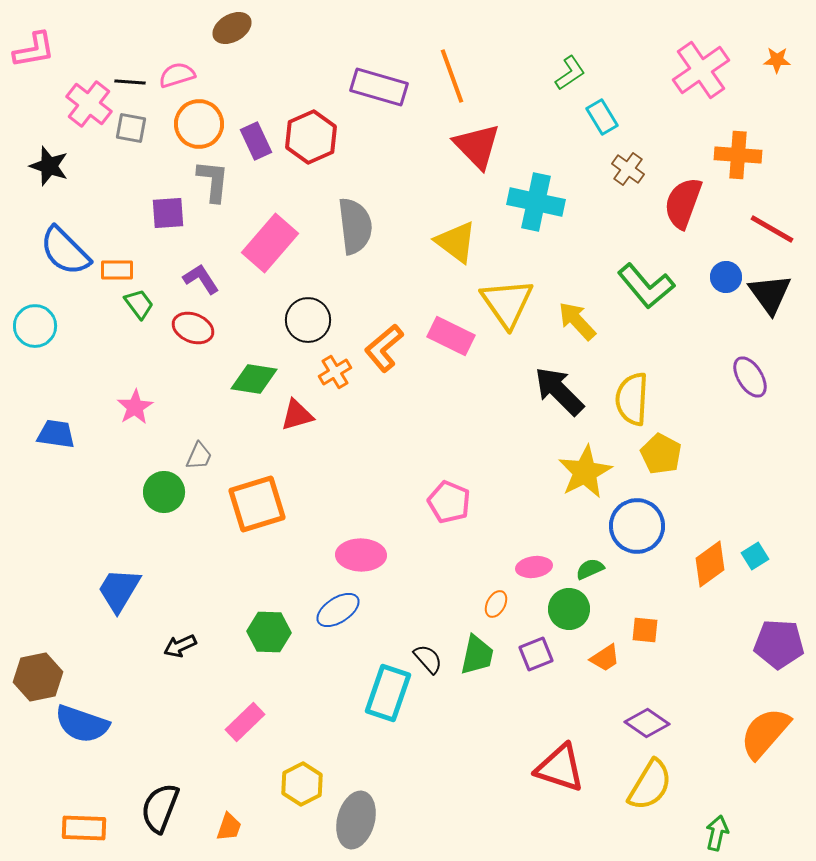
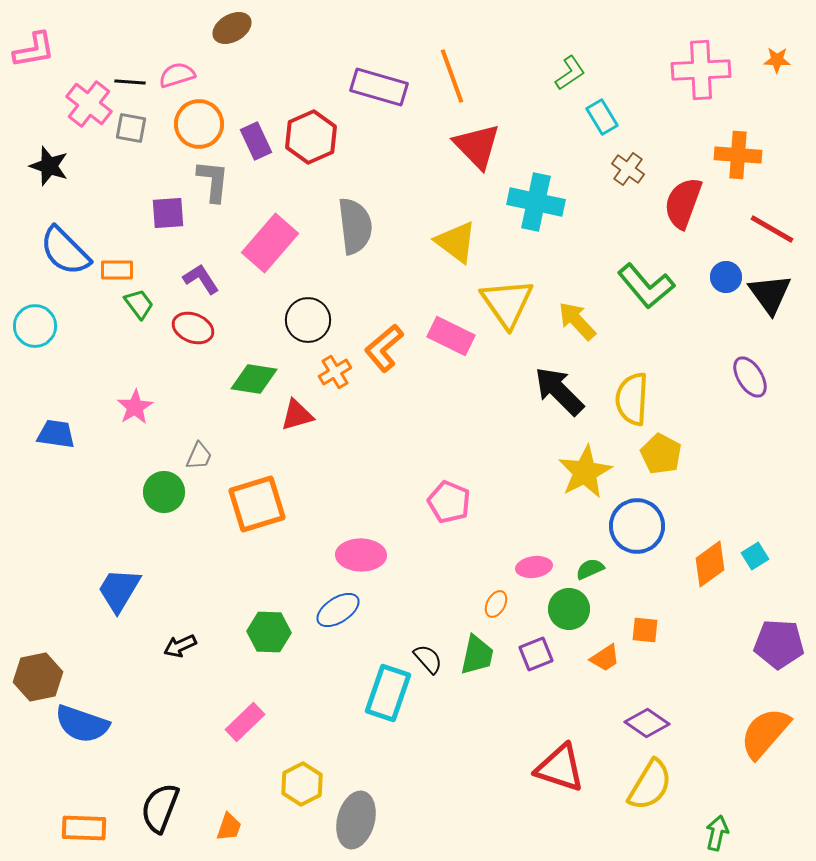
pink cross at (701, 70): rotated 32 degrees clockwise
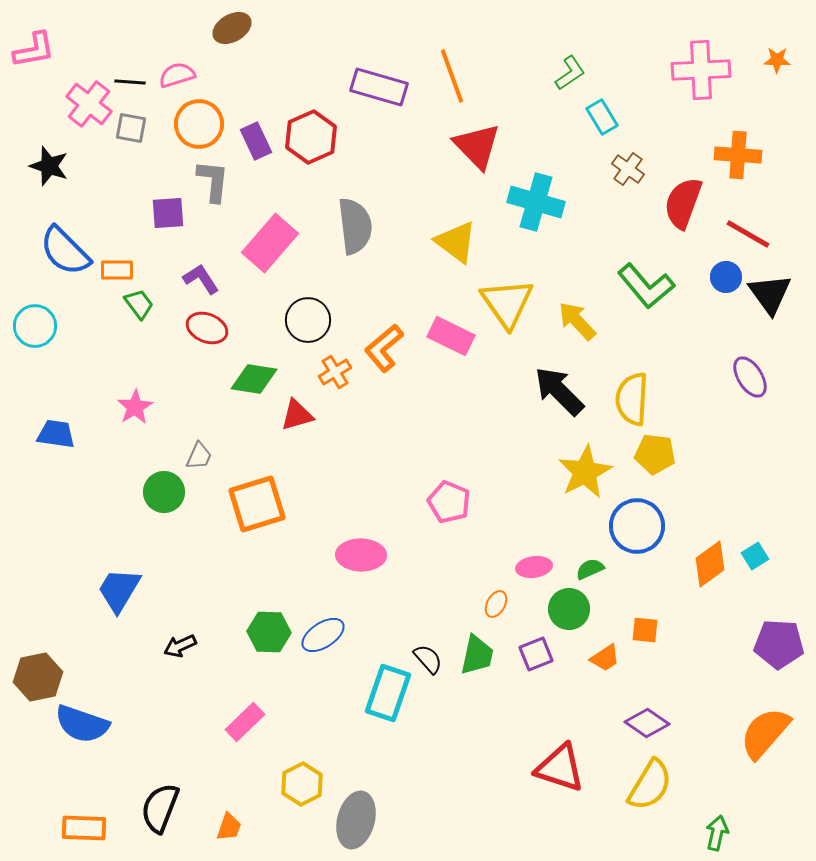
cyan cross at (536, 202): rotated 4 degrees clockwise
red line at (772, 229): moved 24 px left, 5 px down
red ellipse at (193, 328): moved 14 px right
yellow pentagon at (661, 454): moved 6 px left; rotated 21 degrees counterclockwise
blue ellipse at (338, 610): moved 15 px left, 25 px down
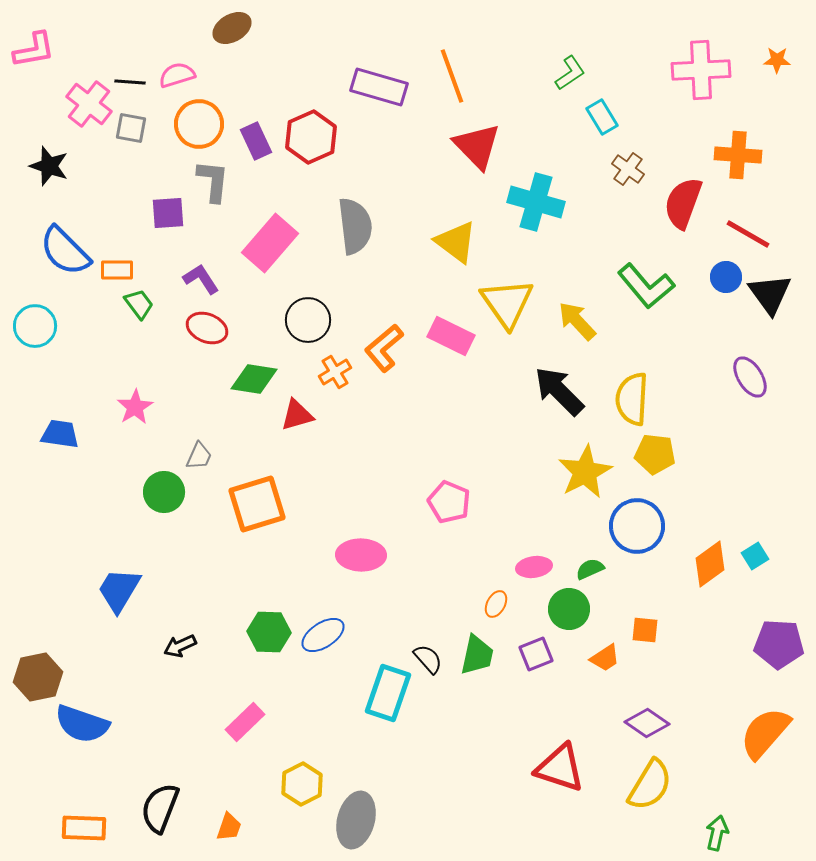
blue trapezoid at (56, 434): moved 4 px right
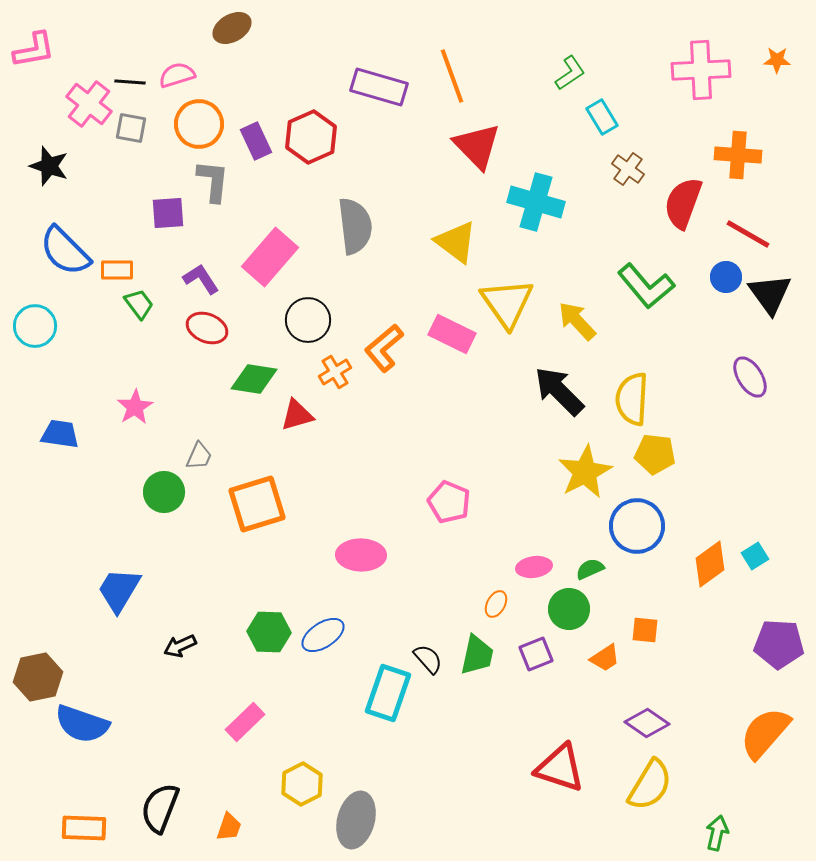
pink rectangle at (270, 243): moved 14 px down
pink rectangle at (451, 336): moved 1 px right, 2 px up
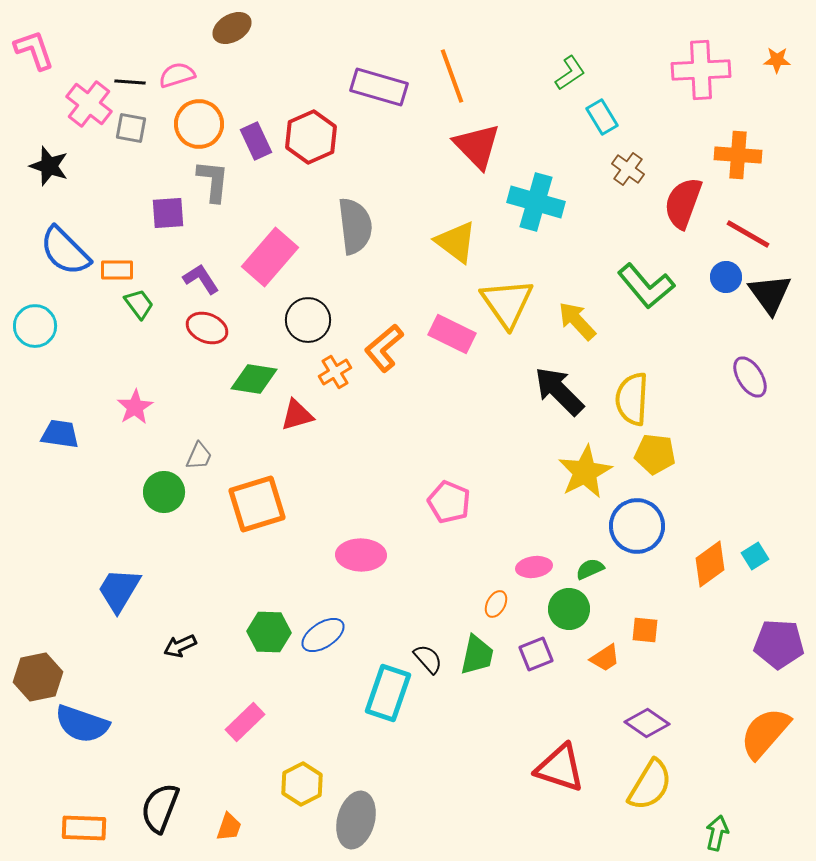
pink L-shape at (34, 50): rotated 99 degrees counterclockwise
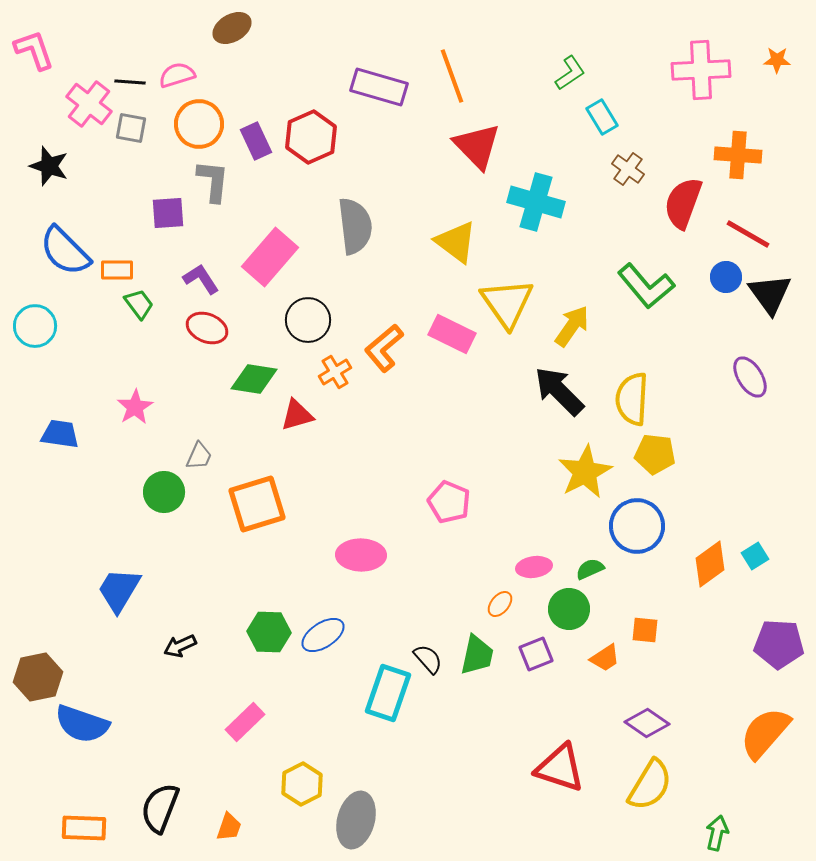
yellow arrow at (577, 321): moved 5 px left, 5 px down; rotated 78 degrees clockwise
orange ellipse at (496, 604): moved 4 px right; rotated 12 degrees clockwise
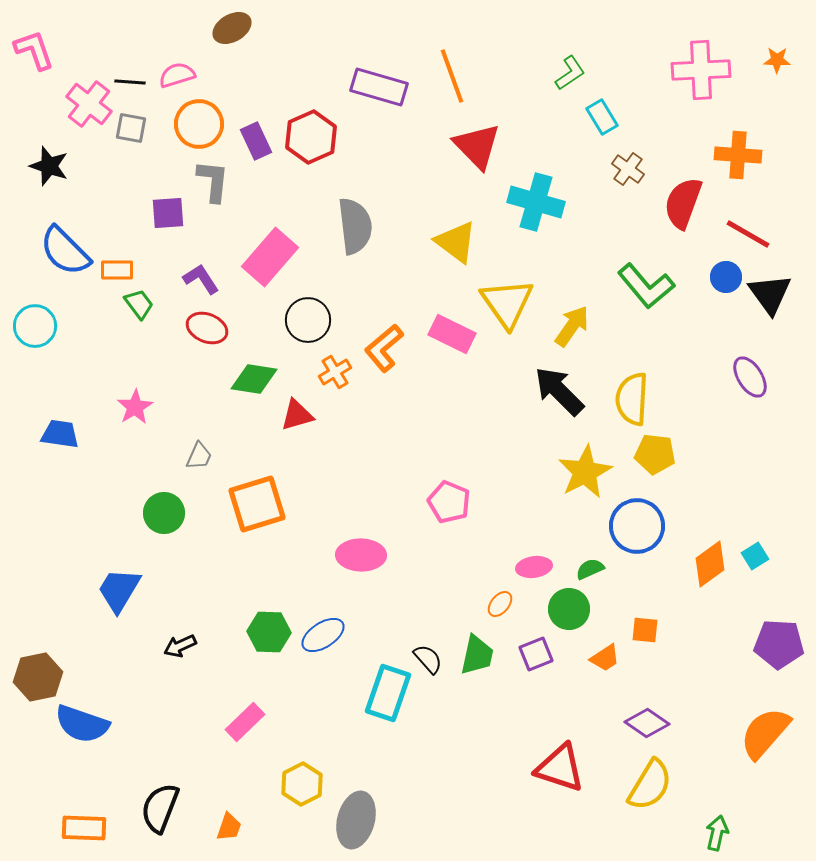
green circle at (164, 492): moved 21 px down
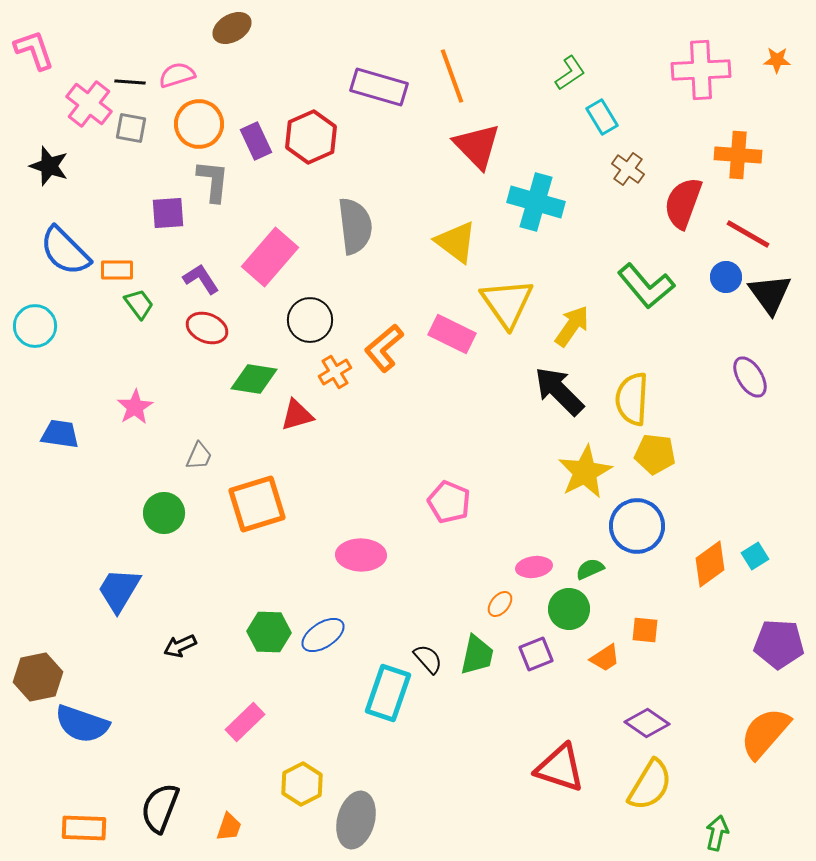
black circle at (308, 320): moved 2 px right
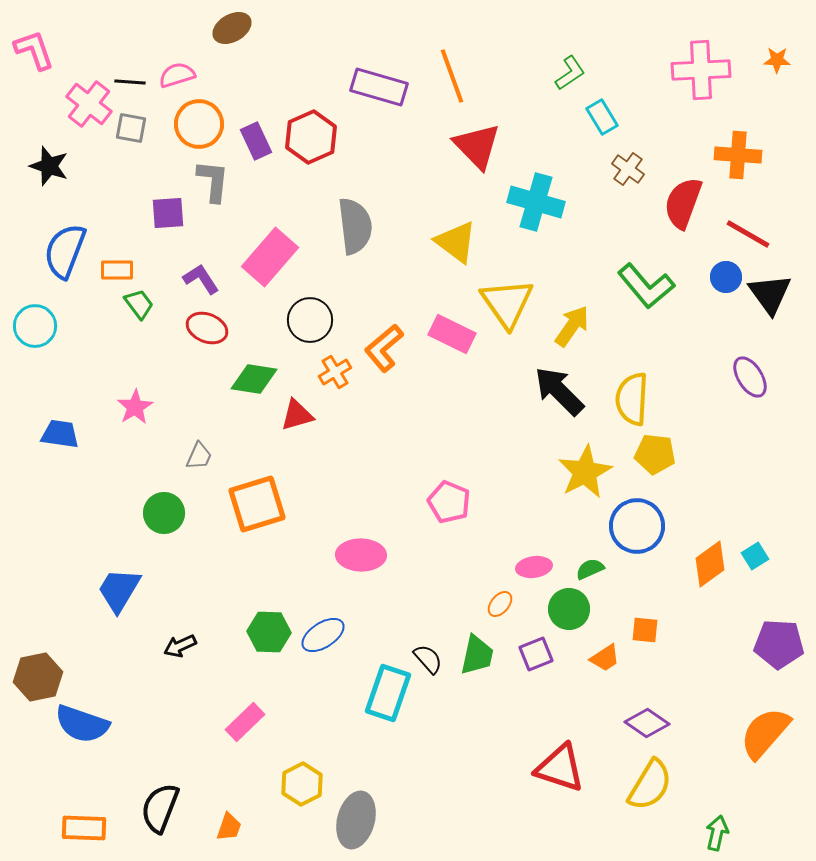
blue semicircle at (65, 251): rotated 66 degrees clockwise
